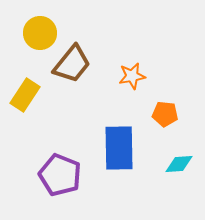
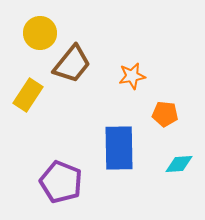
yellow rectangle: moved 3 px right
purple pentagon: moved 1 px right, 7 px down
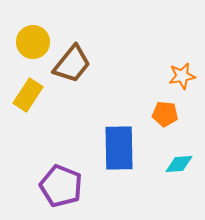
yellow circle: moved 7 px left, 9 px down
orange star: moved 50 px right
purple pentagon: moved 4 px down
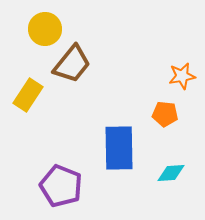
yellow circle: moved 12 px right, 13 px up
cyan diamond: moved 8 px left, 9 px down
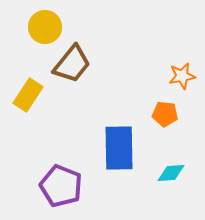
yellow circle: moved 2 px up
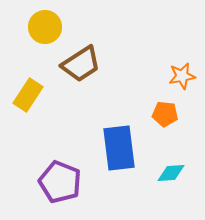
brown trapezoid: moved 9 px right; rotated 18 degrees clockwise
blue rectangle: rotated 6 degrees counterclockwise
purple pentagon: moved 1 px left, 4 px up
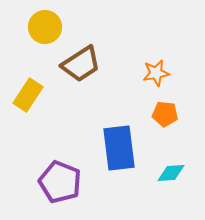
orange star: moved 26 px left, 3 px up
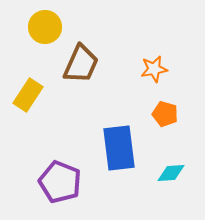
brown trapezoid: rotated 33 degrees counterclockwise
orange star: moved 2 px left, 4 px up
orange pentagon: rotated 10 degrees clockwise
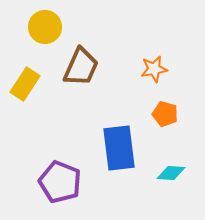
brown trapezoid: moved 3 px down
yellow rectangle: moved 3 px left, 11 px up
cyan diamond: rotated 8 degrees clockwise
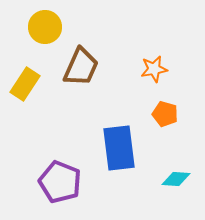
cyan diamond: moved 5 px right, 6 px down
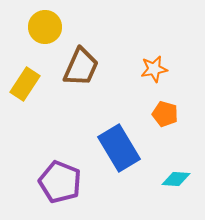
blue rectangle: rotated 24 degrees counterclockwise
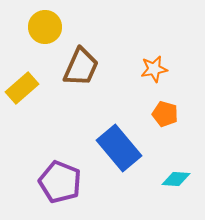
yellow rectangle: moved 3 px left, 4 px down; rotated 16 degrees clockwise
blue rectangle: rotated 9 degrees counterclockwise
